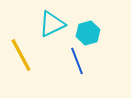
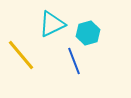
yellow line: rotated 12 degrees counterclockwise
blue line: moved 3 px left
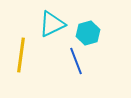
yellow line: rotated 48 degrees clockwise
blue line: moved 2 px right
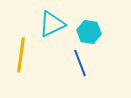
cyan hexagon: moved 1 px right, 1 px up; rotated 25 degrees clockwise
blue line: moved 4 px right, 2 px down
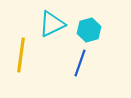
cyan hexagon: moved 2 px up; rotated 25 degrees counterclockwise
blue line: rotated 40 degrees clockwise
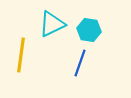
cyan hexagon: rotated 25 degrees clockwise
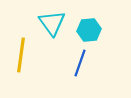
cyan triangle: moved 1 px up; rotated 40 degrees counterclockwise
cyan hexagon: rotated 15 degrees counterclockwise
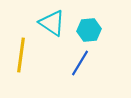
cyan triangle: rotated 20 degrees counterclockwise
blue line: rotated 12 degrees clockwise
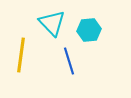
cyan triangle: rotated 12 degrees clockwise
blue line: moved 11 px left, 2 px up; rotated 48 degrees counterclockwise
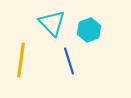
cyan hexagon: rotated 15 degrees counterclockwise
yellow line: moved 5 px down
